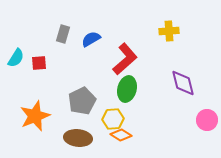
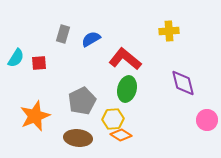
red L-shape: rotated 100 degrees counterclockwise
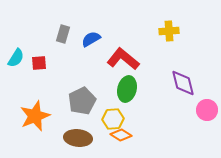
red L-shape: moved 2 px left
pink circle: moved 10 px up
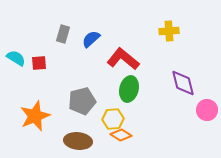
blue semicircle: rotated 12 degrees counterclockwise
cyan semicircle: rotated 90 degrees counterclockwise
green ellipse: moved 2 px right
gray pentagon: rotated 12 degrees clockwise
brown ellipse: moved 3 px down
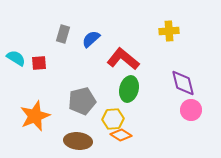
pink circle: moved 16 px left
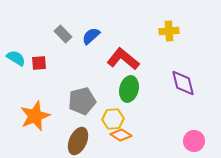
gray rectangle: rotated 60 degrees counterclockwise
blue semicircle: moved 3 px up
pink circle: moved 3 px right, 31 px down
brown ellipse: rotated 72 degrees counterclockwise
